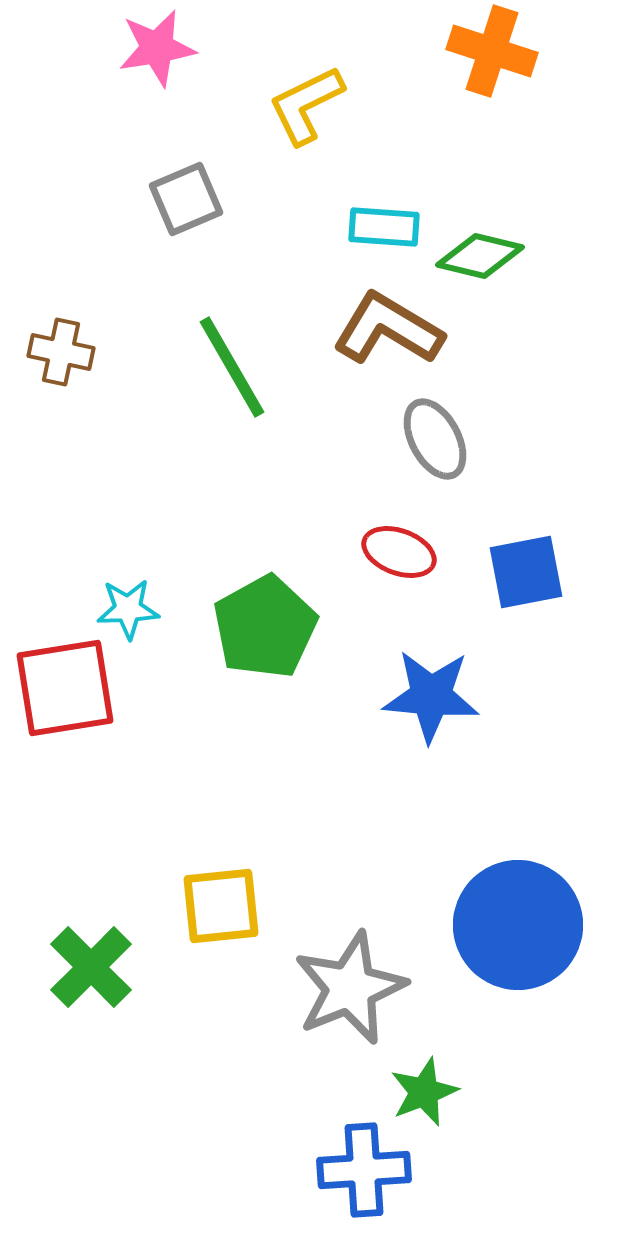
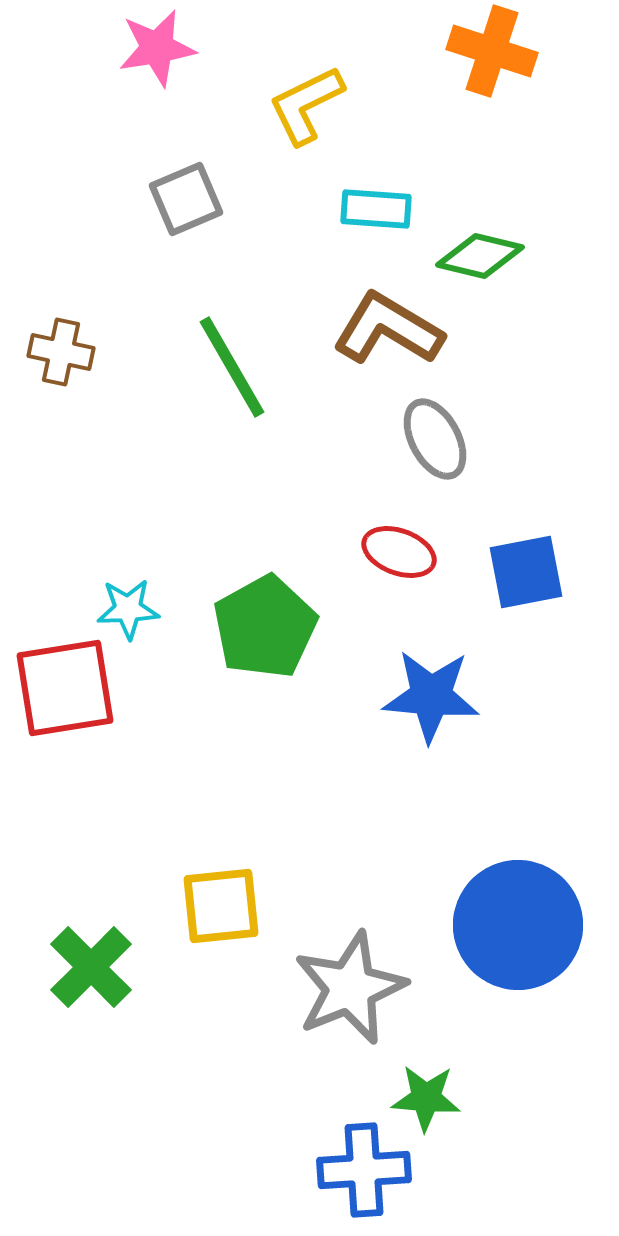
cyan rectangle: moved 8 px left, 18 px up
green star: moved 2 px right, 6 px down; rotated 26 degrees clockwise
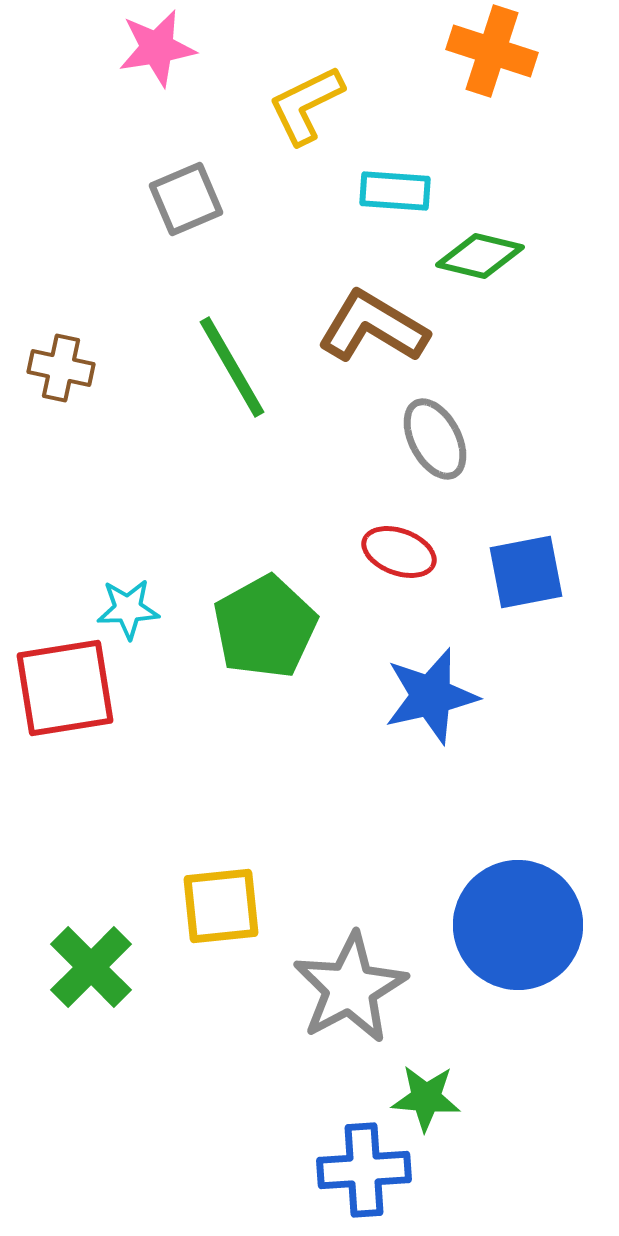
cyan rectangle: moved 19 px right, 18 px up
brown L-shape: moved 15 px left, 2 px up
brown cross: moved 16 px down
blue star: rotated 18 degrees counterclockwise
gray star: rotated 6 degrees counterclockwise
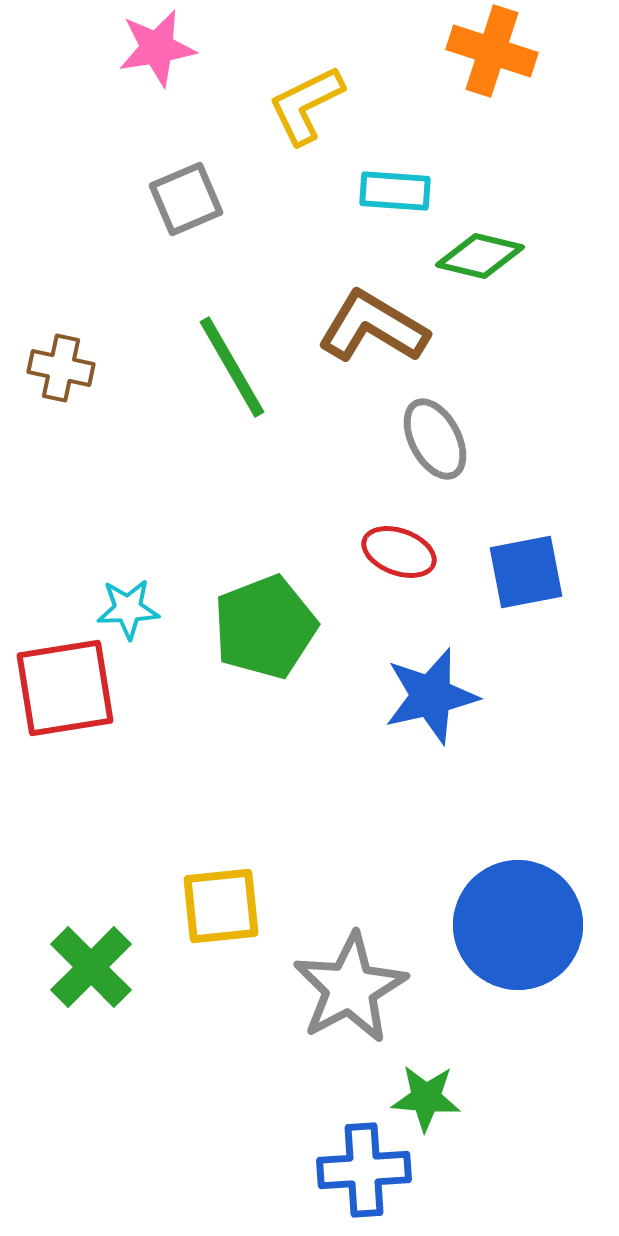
green pentagon: rotated 8 degrees clockwise
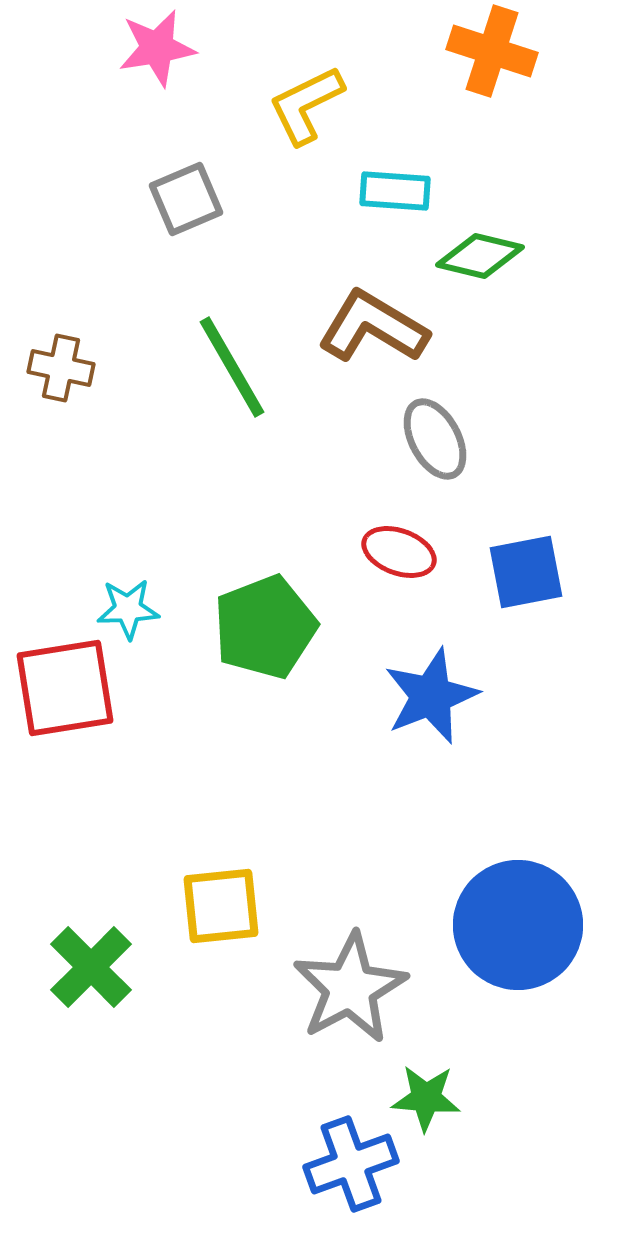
blue star: rotated 8 degrees counterclockwise
blue cross: moved 13 px left, 6 px up; rotated 16 degrees counterclockwise
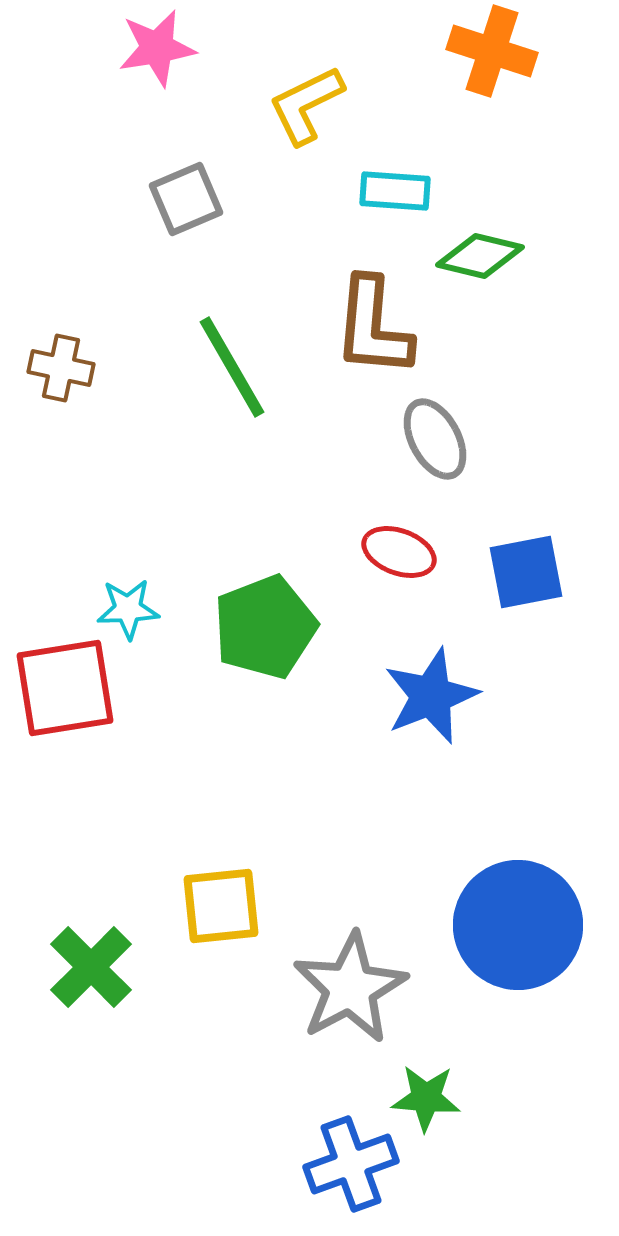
brown L-shape: rotated 116 degrees counterclockwise
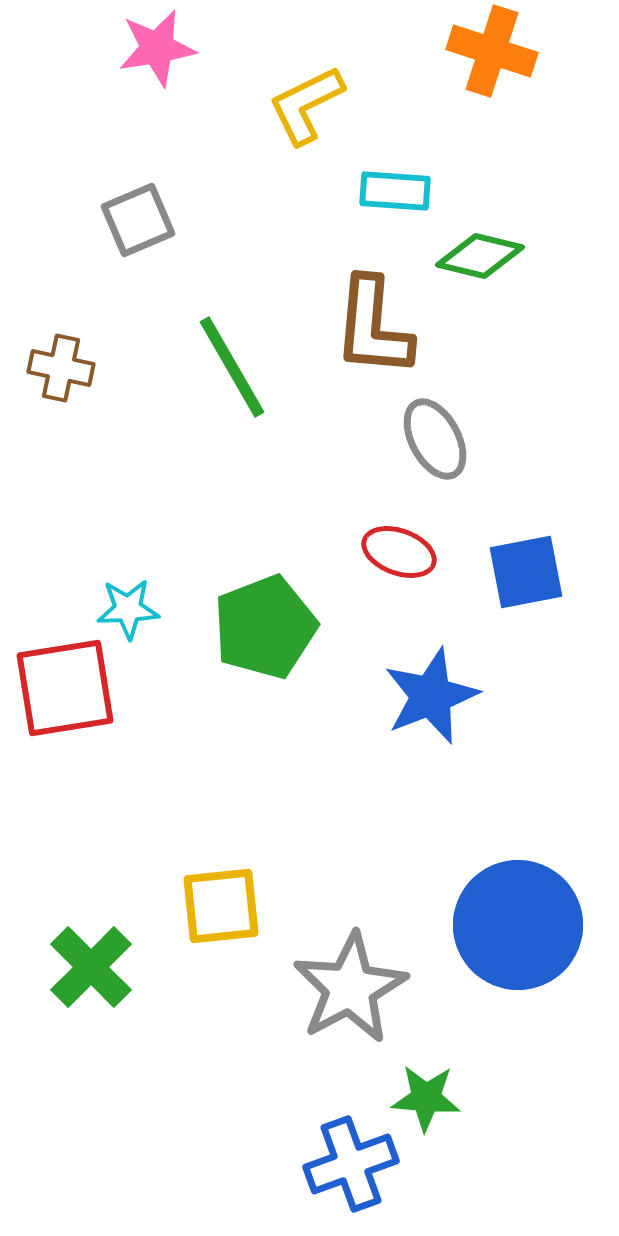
gray square: moved 48 px left, 21 px down
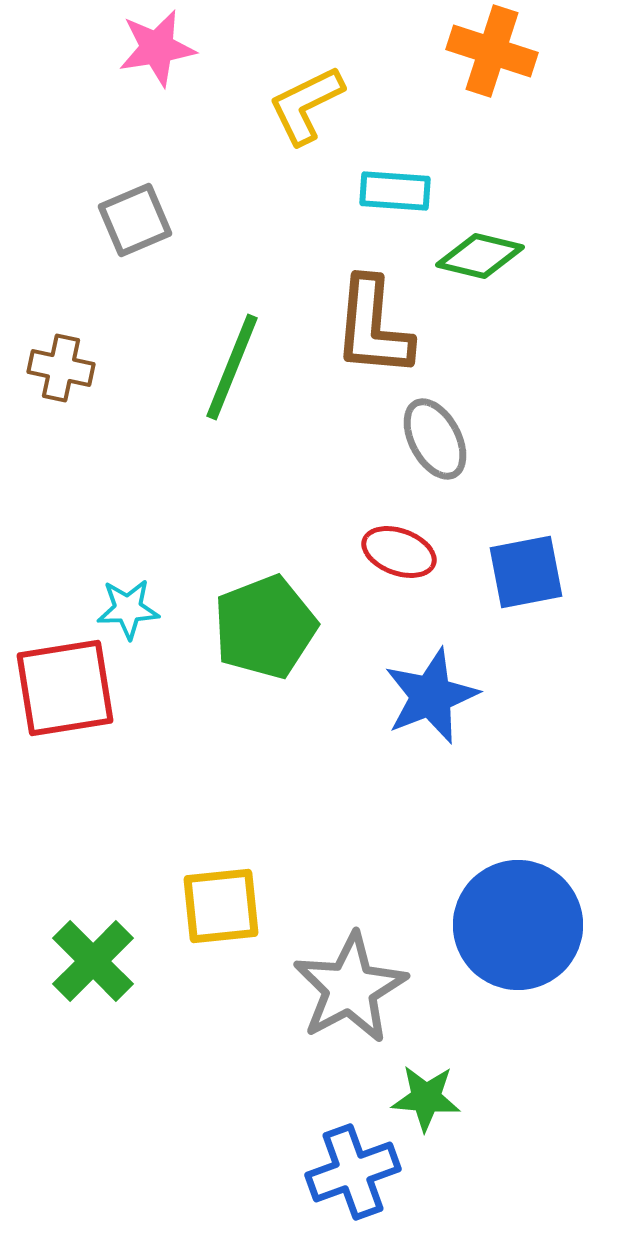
gray square: moved 3 px left
green line: rotated 52 degrees clockwise
green cross: moved 2 px right, 6 px up
blue cross: moved 2 px right, 8 px down
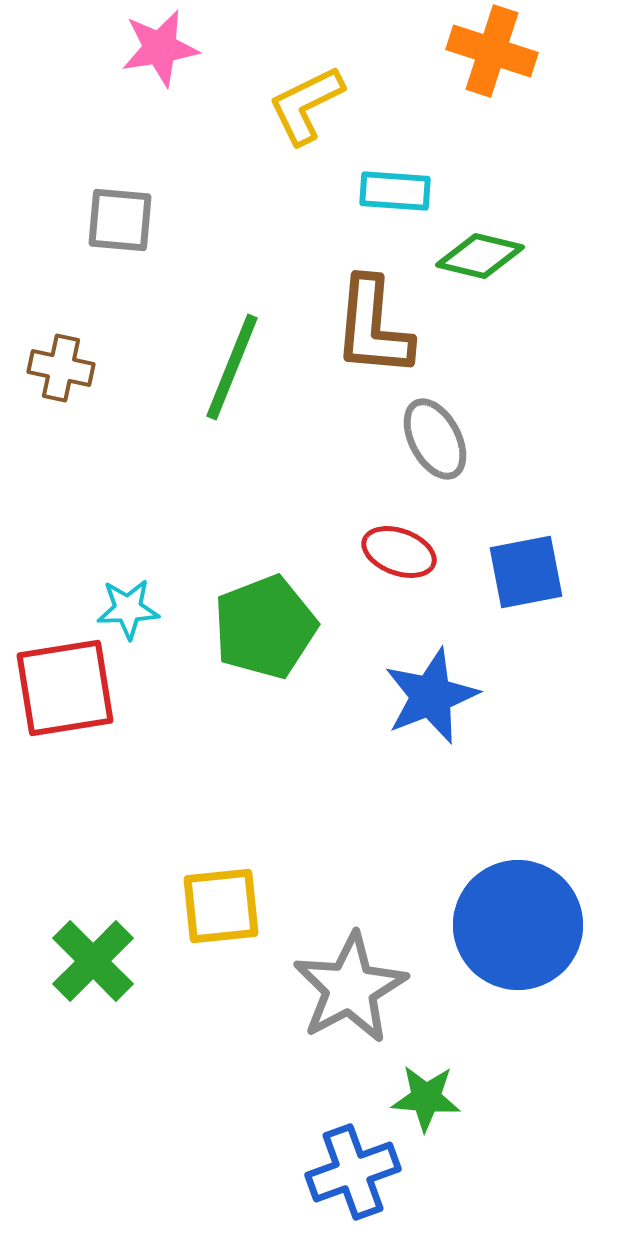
pink star: moved 3 px right
gray square: moved 15 px left; rotated 28 degrees clockwise
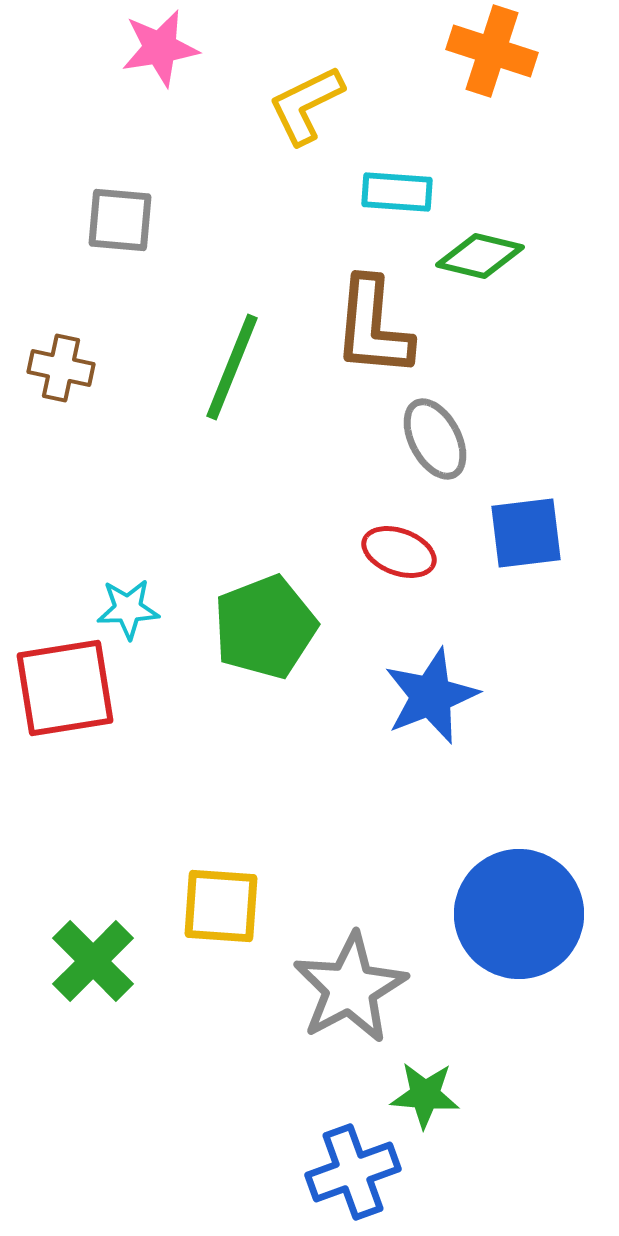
cyan rectangle: moved 2 px right, 1 px down
blue square: moved 39 px up; rotated 4 degrees clockwise
yellow square: rotated 10 degrees clockwise
blue circle: moved 1 px right, 11 px up
green star: moved 1 px left, 3 px up
